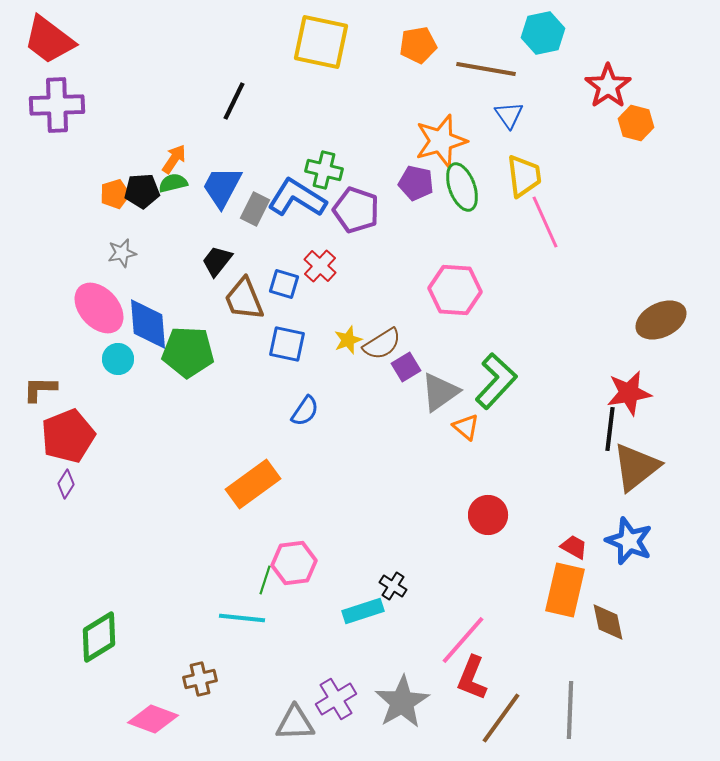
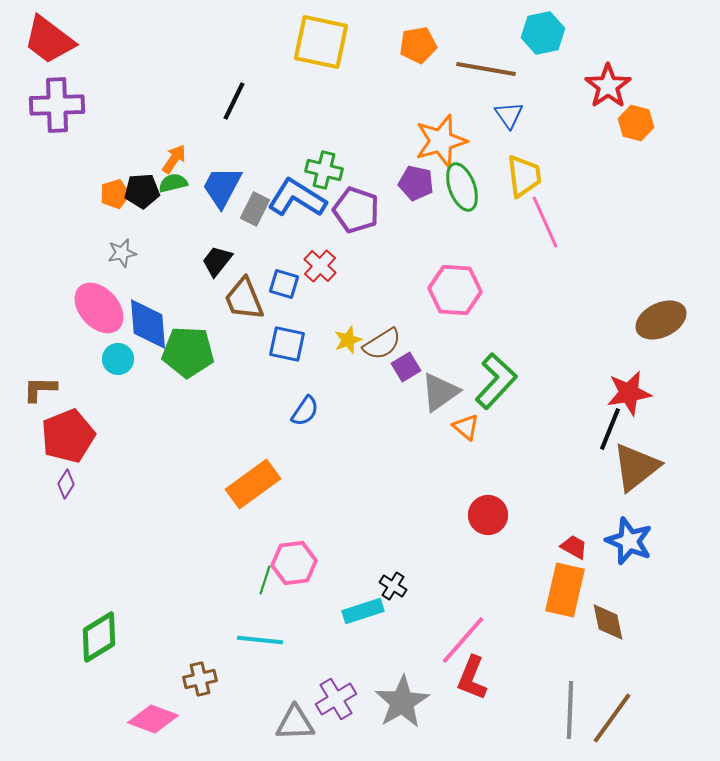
black line at (610, 429): rotated 15 degrees clockwise
cyan line at (242, 618): moved 18 px right, 22 px down
brown line at (501, 718): moved 111 px right
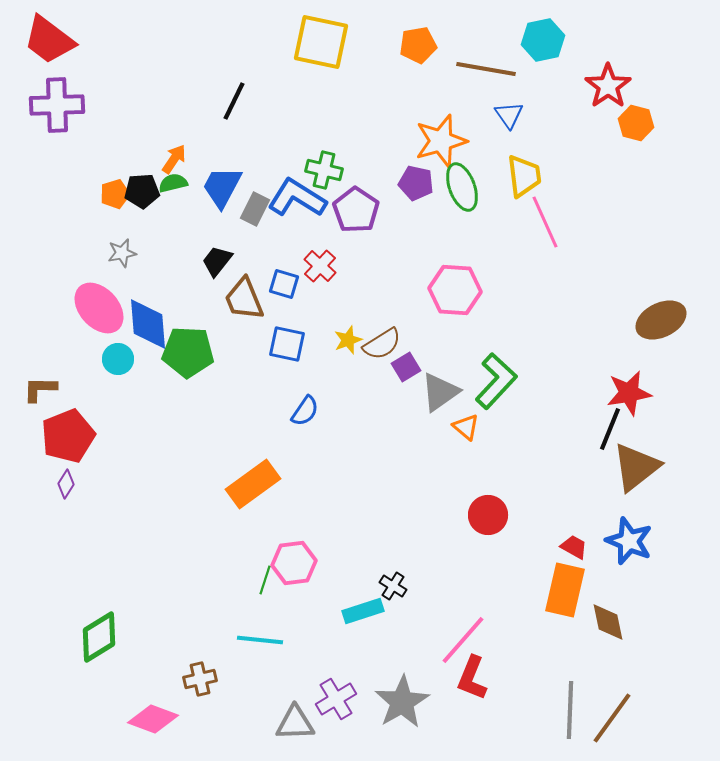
cyan hexagon at (543, 33): moved 7 px down
purple pentagon at (356, 210): rotated 15 degrees clockwise
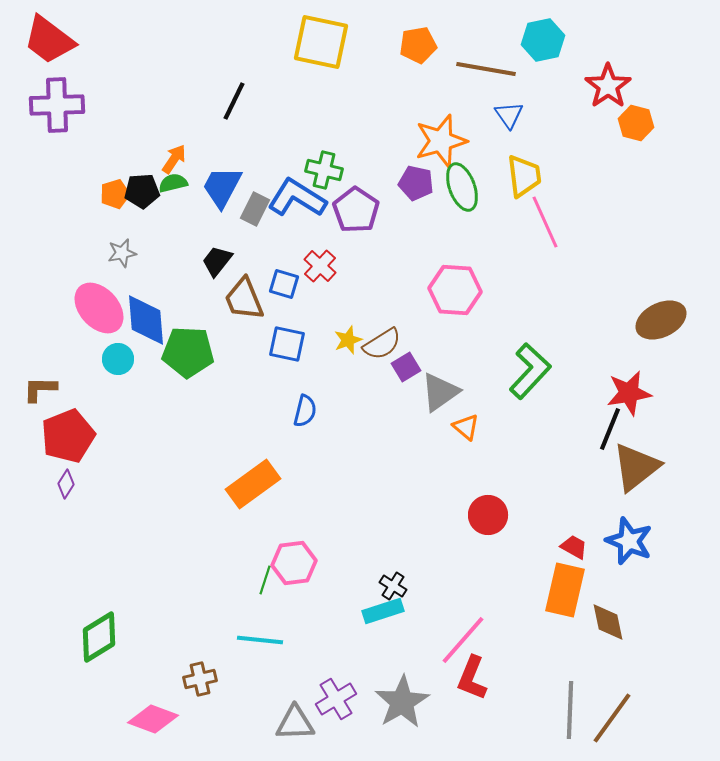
blue diamond at (148, 324): moved 2 px left, 4 px up
green L-shape at (496, 381): moved 34 px right, 10 px up
blue semicircle at (305, 411): rotated 20 degrees counterclockwise
cyan rectangle at (363, 611): moved 20 px right
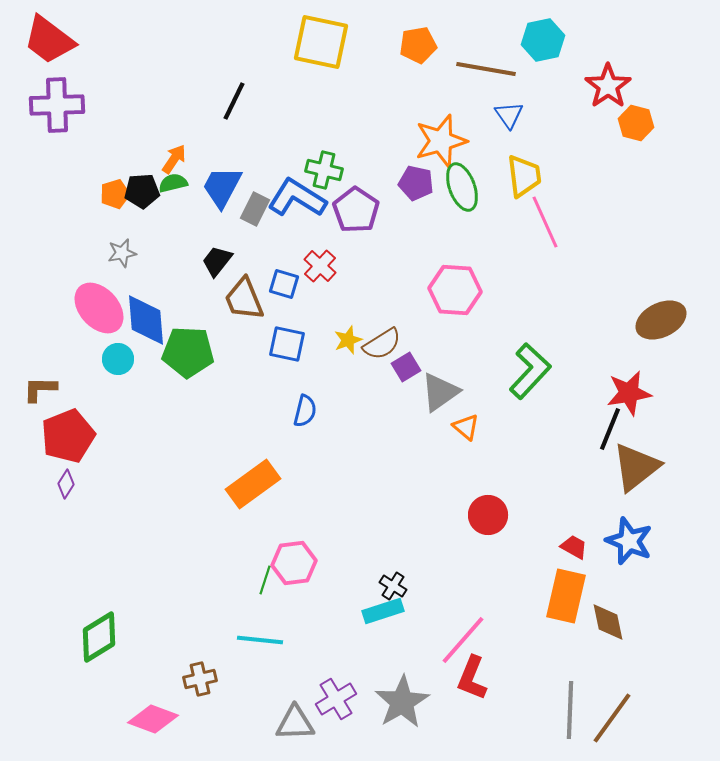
orange rectangle at (565, 590): moved 1 px right, 6 px down
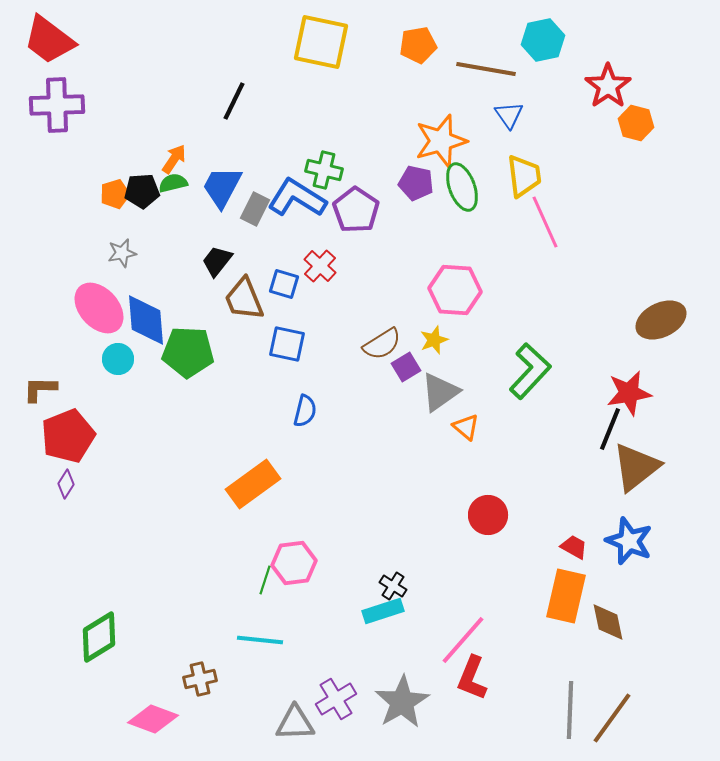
yellow star at (348, 340): moved 86 px right
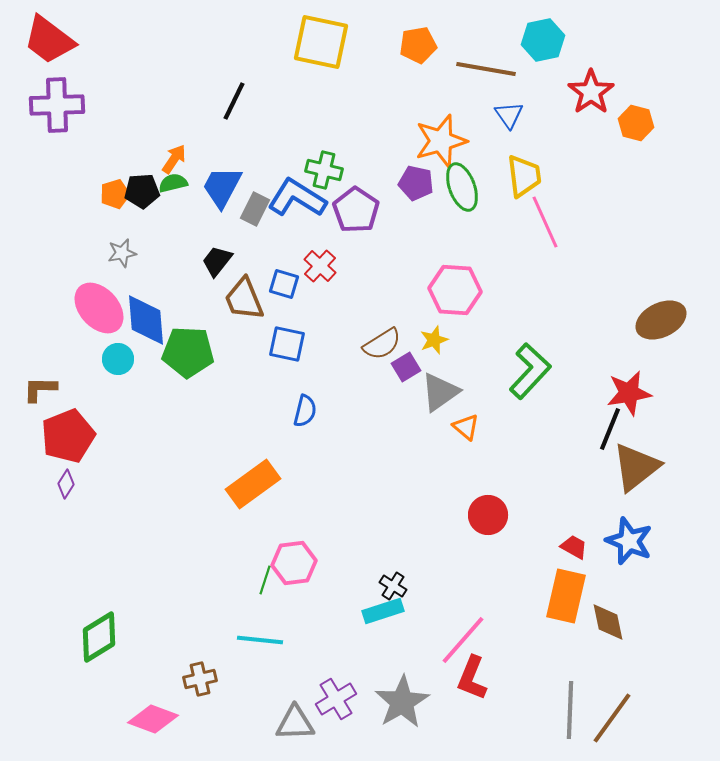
red star at (608, 86): moved 17 px left, 6 px down
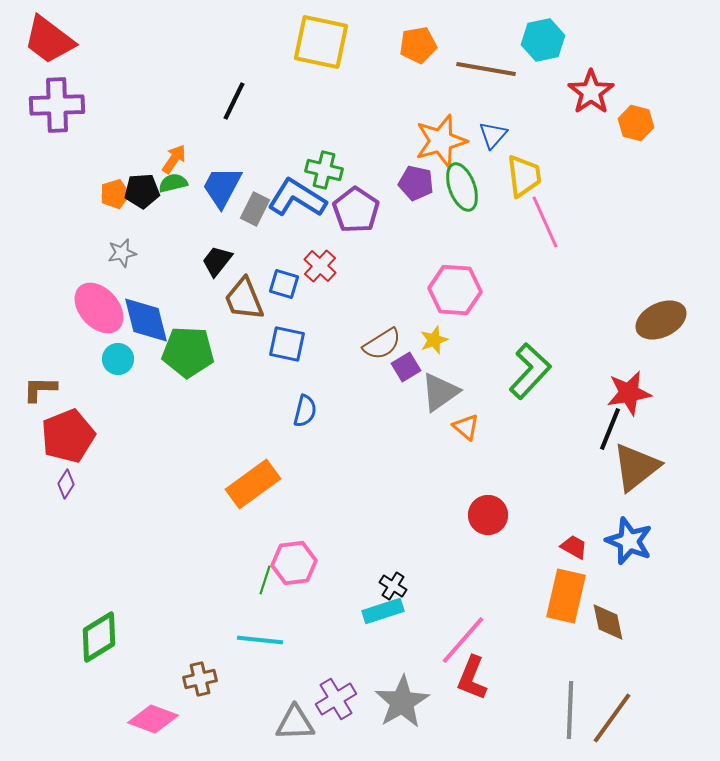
blue triangle at (509, 115): moved 16 px left, 20 px down; rotated 16 degrees clockwise
blue diamond at (146, 320): rotated 10 degrees counterclockwise
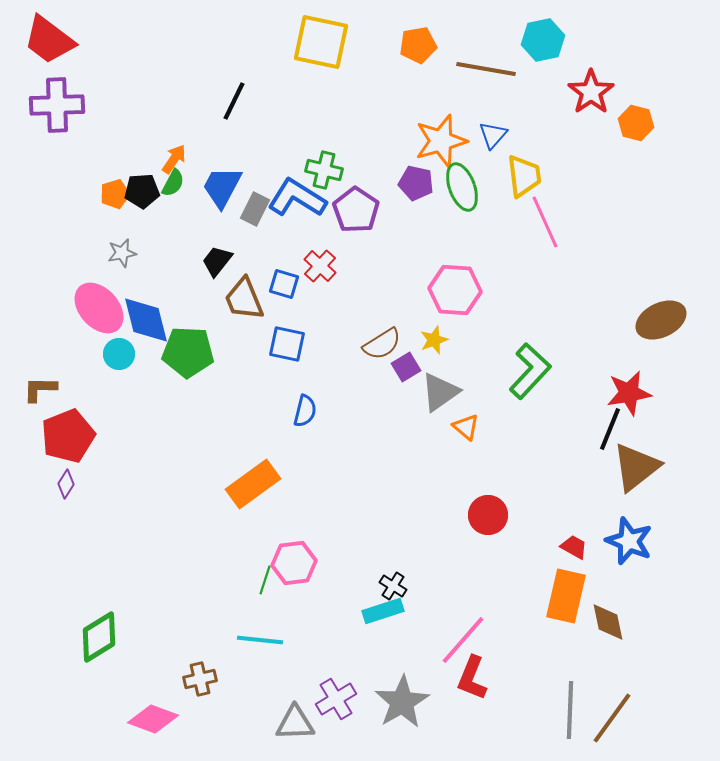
green semicircle at (173, 183): rotated 132 degrees clockwise
cyan circle at (118, 359): moved 1 px right, 5 px up
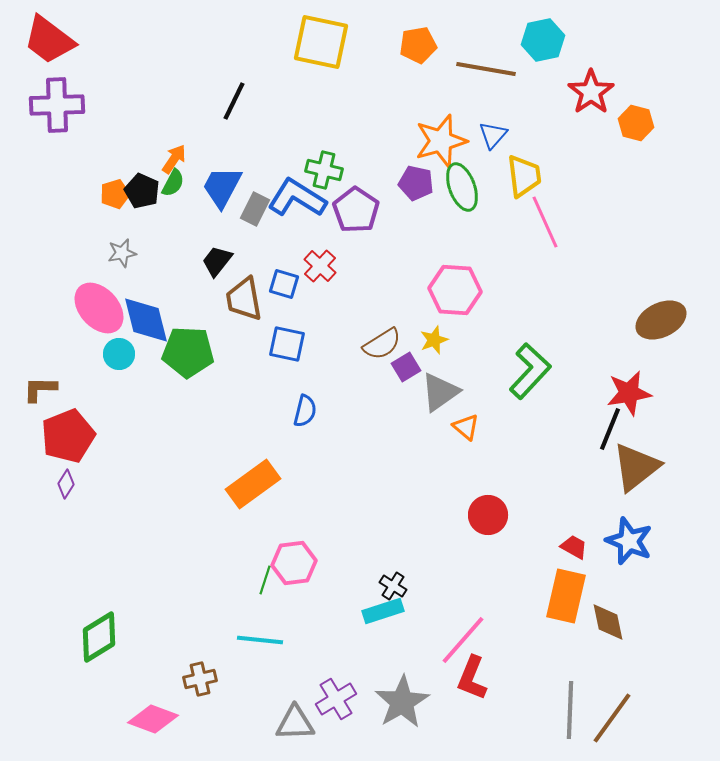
black pentagon at (142, 191): rotated 28 degrees clockwise
brown trapezoid at (244, 299): rotated 12 degrees clockwise
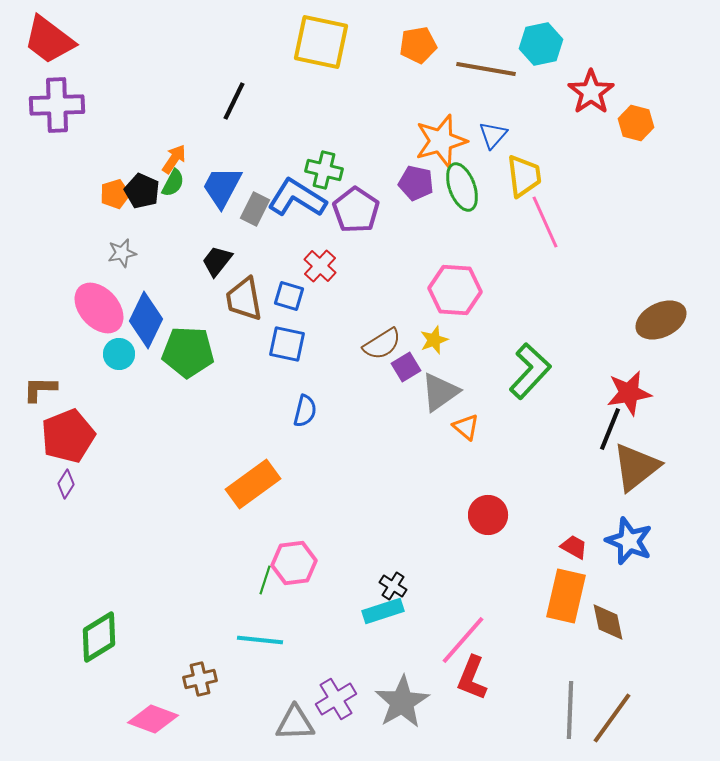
cyan hexagon at (543, 40): moved 2 px left, 4 px down
blue square at (284, 284): moved 5 px right, 12 px down
blue diamond at (146, 320): rotated 40 degrees clockwise
